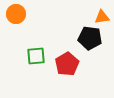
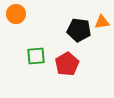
orange triangle: moved 5 px down
black pentagon: moved 11 px left, 8 px up
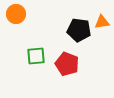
red pentagon: rotated 20 degrees counterclockwise
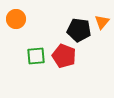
orange circle: moved 5 px down
orange triangle: rotated 42 degrees counterclockwise
red pentagon: moved 3 px left, 8 px up
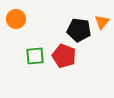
green square: moved 1 px left
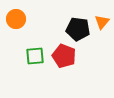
black pentagon: moved 1 px left, 1 px up
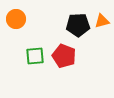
orange triangle: moved 1 px up; rotated 35 degrees clockwise
black pentagon: moved 4 px up; rotated 10 degrees counterclockwise
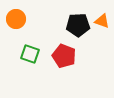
orange triangle: rotated 35 degrees clockwise
green square: moved 5 px left, 2 px up; rotated 24 degrees clockwise
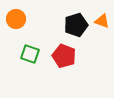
black pentagon: moved 2 px left; rotated 15 degrees counterclockwise
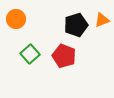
orange triangle: moved 1 px up; rotated 42 degrees counterclockwise
green square: rotated 30 degrees clockwise
